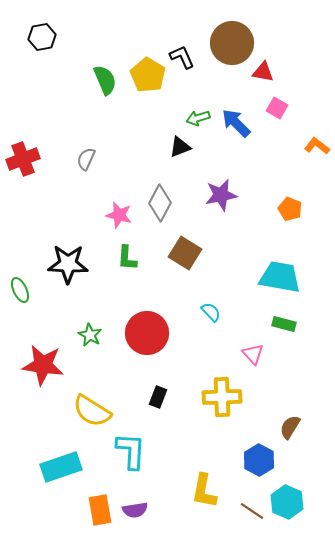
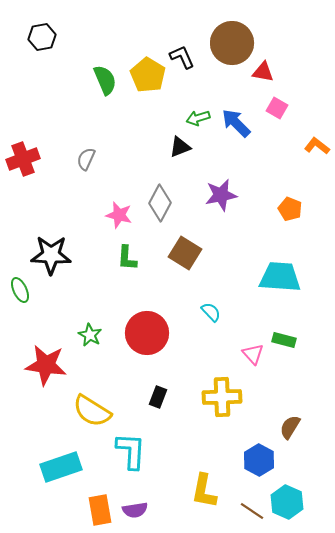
black star: moved 17 px left, 9 px up
cyan trapezoid: rotated 6 degrees counterclockwise
green rectangle: moved 16 px down
red star: moved 3 px right
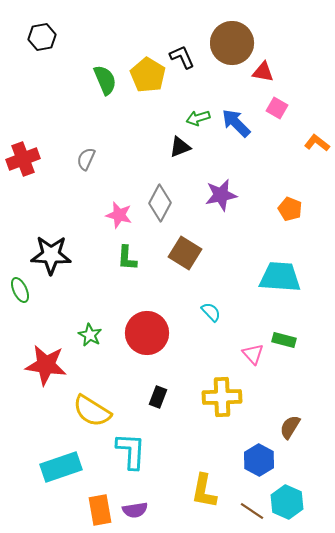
orange L-shape: moved 3 px up
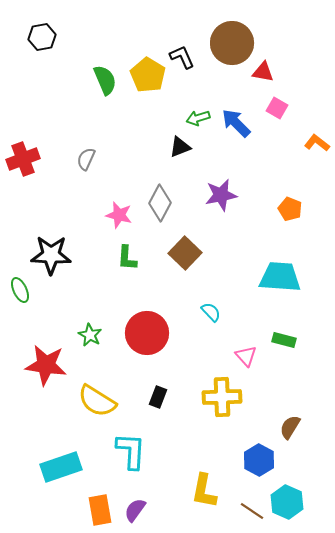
brown square: rotated 12 degrees clockwise
pink triangle: moved 7 px left, 2 px down
yellow semicircle: moved 5 px right, 10 px up
purple semicircle: rotated 135 degrees clockwise
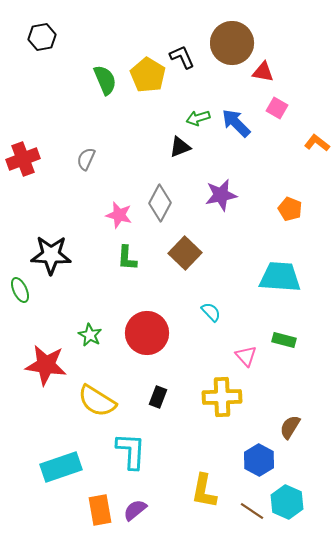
purple semicircle: rotated 15 degrees clockwise
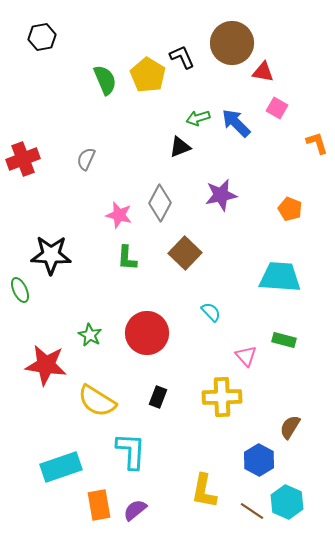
orange L-shape: rotated 35 degrees clockwise
orange rectangle: moved 1 px left, 5 px up
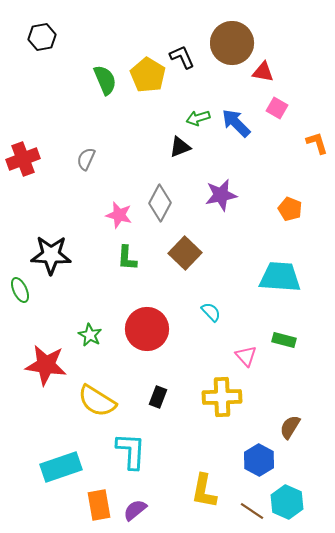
red circle: moved 4 px up
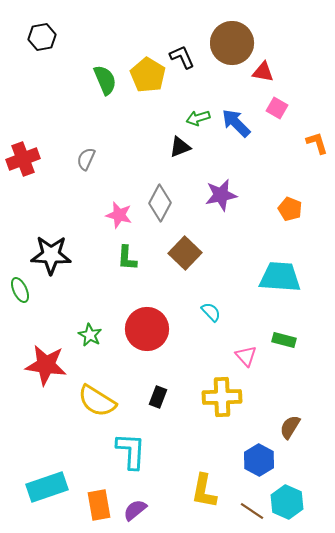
cyan rectangle: moved 14 px left, 20 px down
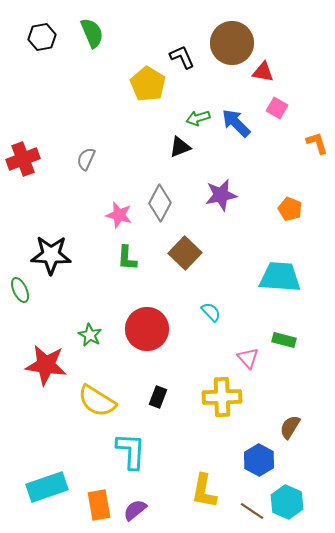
yellow pentagon: moved 9 px down
green semicircle: moved 13 px left, 47 px up
pink triangle: moved 2 px right, 2 px down
